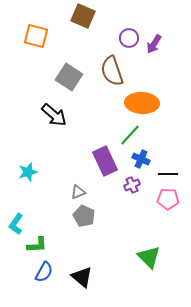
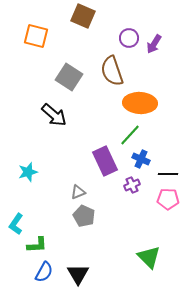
orange ellipse: moved 2 px left
black triangle: moved 4 px left, 3 px up; rotated 20 degrees clockwise
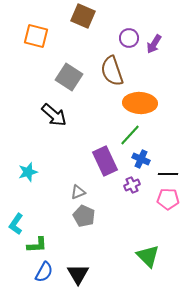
green triangle: moved 1 px left, 1 px up
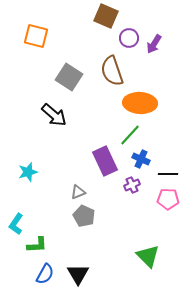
brown square: moved 23 px right
blue semicircle: moved 1 px right, 2 px down
